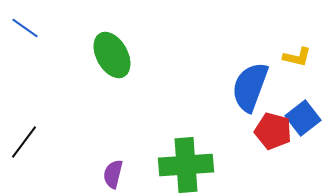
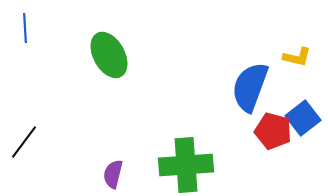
blue line: rotated 52 degrees clockwise
green ellipse: moved 3 px left
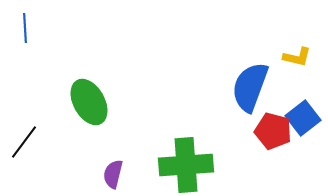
green ellipse: moved 20 px left, 47 px down
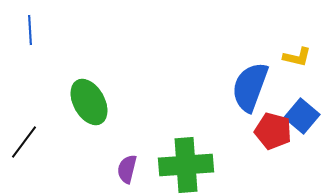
blue line: moved 5 px right, 2 px down
blue square: moved 1 px left, 2 px up; rotated 12 degrees counterclockwise
purple semicircle: moved 14 px right, 5 px up
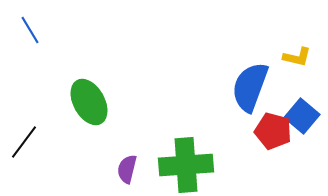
blue line: rotated 28 degrees counterclockwise
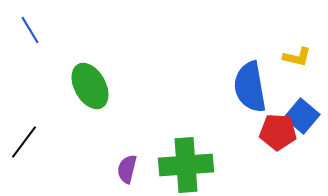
blue semicircle: rotated 30 degrees counterclockwise
green ellipse: moved 1 px right, 16 px up
red pentagon: moved 5 px right, 1 px down; rotated 12 degrees counterclockwise
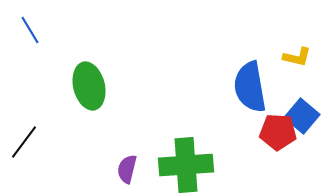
green ellipse: moved 1 px left; rotated 15 degrees clockwise
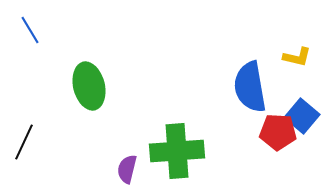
black line: rotated 12 degrees counterclockwise
green cross: moved 9 px left, 14 px up
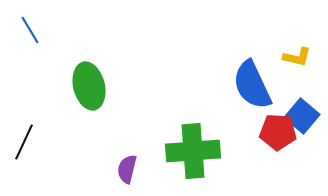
blue semicircle: moved 2 px right, 2 px up; rotated 15 degrees counterclockwise
green cross: moved 16 px right
